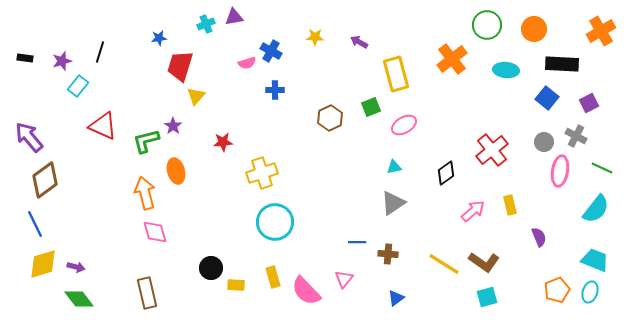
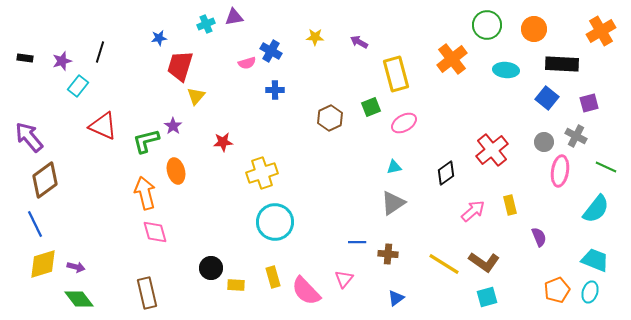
purple square at (589, 103): rotated 12 degrees clockwise
pink ellipse at (404, 125): moved 2 px up
green line at (602, 168): moved 4 px right, 1 px up
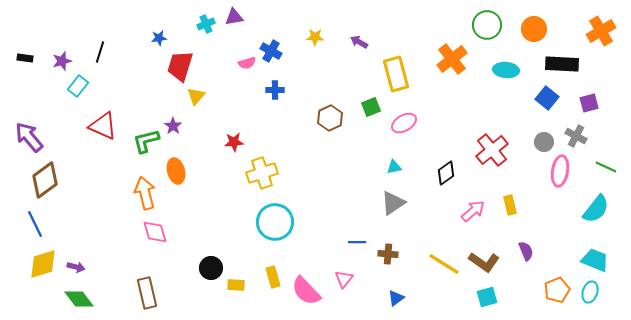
red star at (223, 142): moved 11 px right
purple semicircle at (539, 237): moved 13 px left, 14 px down
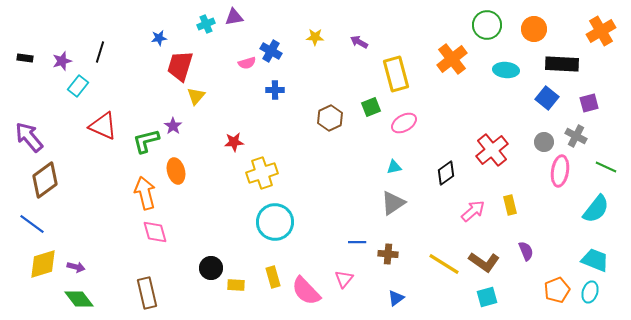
blue line at (35, 224): moved 3 px left; rotated 28 degrees counterclockwise
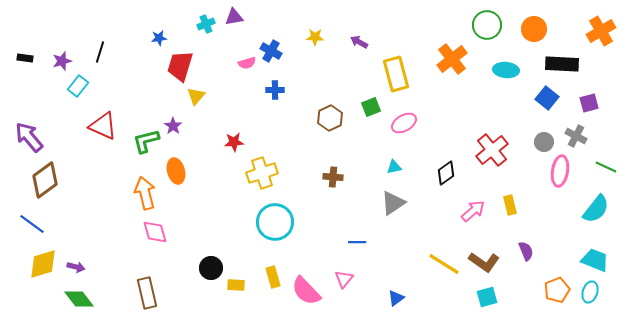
brown cross at (388, 254): moved 55 px left, 77 px up
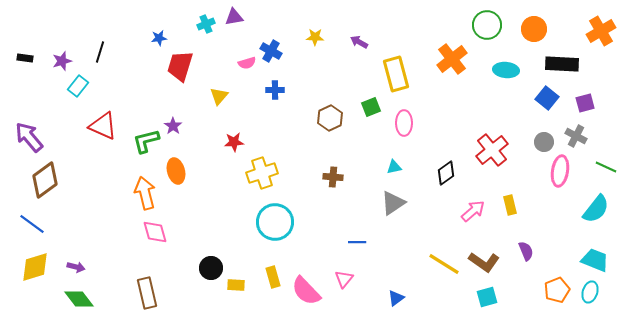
yellow triangle at (196, 96): moved 23 px right
purple square at (589, 103): moved 4 px left
pink ellipse at (404, 123): rotated 60 degrees counterclockwise
yellow diamond at (43, 264): moved 8 px left, 3 px down
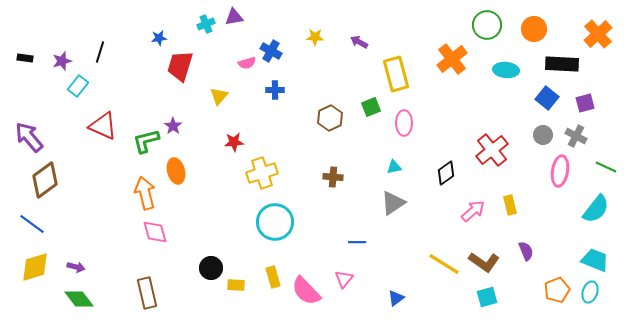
orange cross at (601, 31): moved 3 px left, 3 px down; rotated 12 degrees counterclockwise
gray circle at (544, 142): moved 1 px left, 7 px up
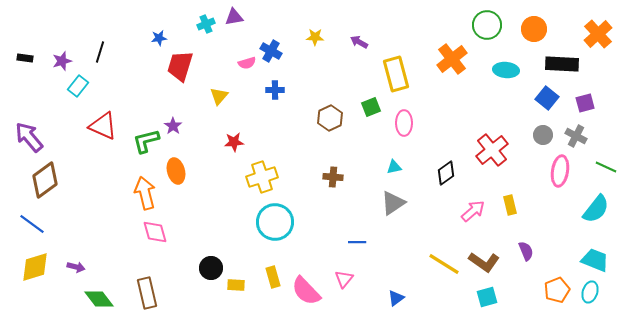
yellow cross at (262, 173): moved 4 px down
green diamond at (79, 299): moved 20 px right
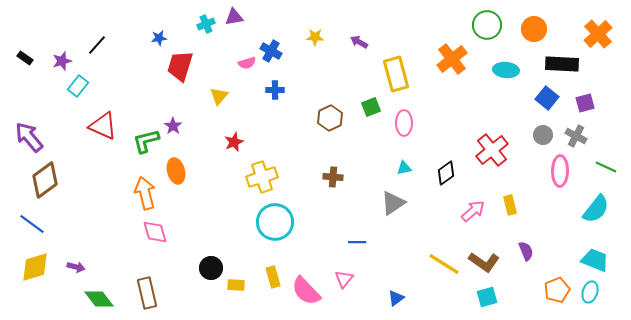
black line at (100, 52): moved 3 px left, 7 px up; rotated 25 degrees clockwise
black rectangle at (25, 58): rotated 28 degrees clockwise
red star at (234, 142): rotated 18 degrees counterclockwise
cyan triangle at (394, 167): moved 10 px right, 1 px down
pink ellipse at (560, 171): rotated 8 degrees counterclockwise
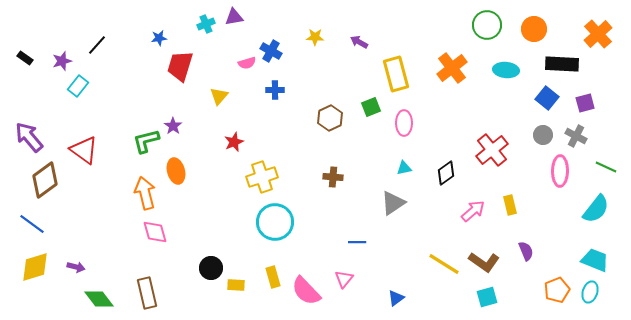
orange cross at (452, 59): moved 9 px down
red triangle at (103, 126): moved 19 px left, 24 px down; rotated 12 degrees clockwise
